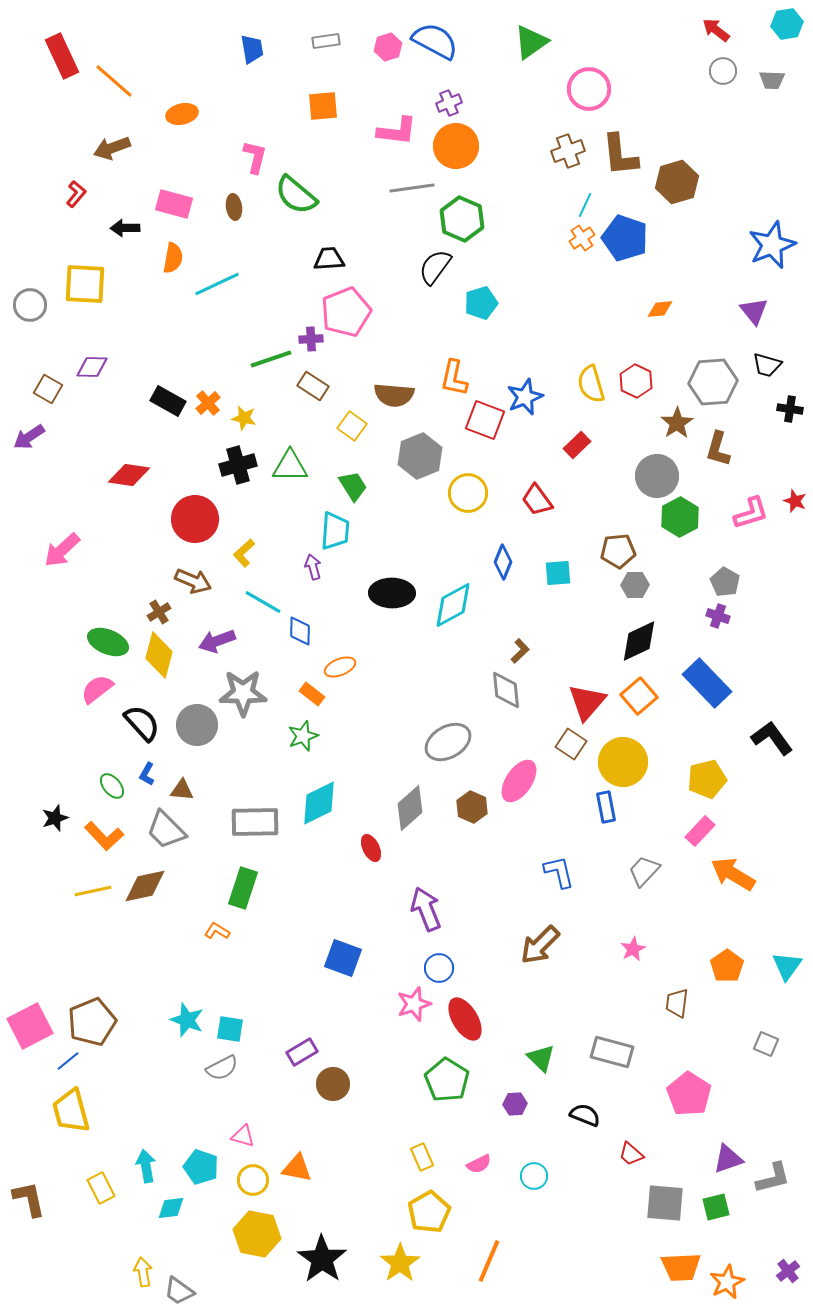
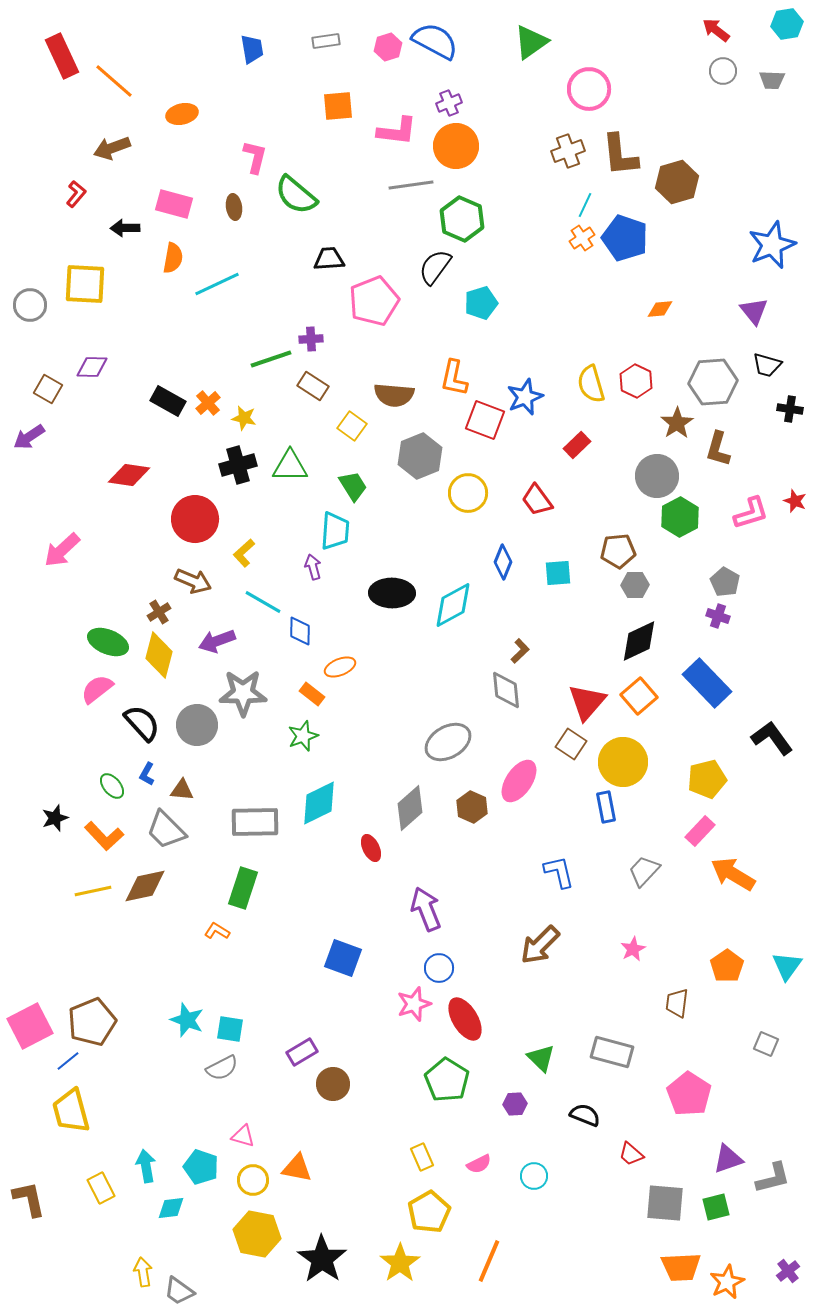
orange square at (323, 106): moved 15 px right
gray line at (412, 188): moved 1 px left, 3 px up
pink pentagon at (346, 312): moved 28 px right, 11 px up
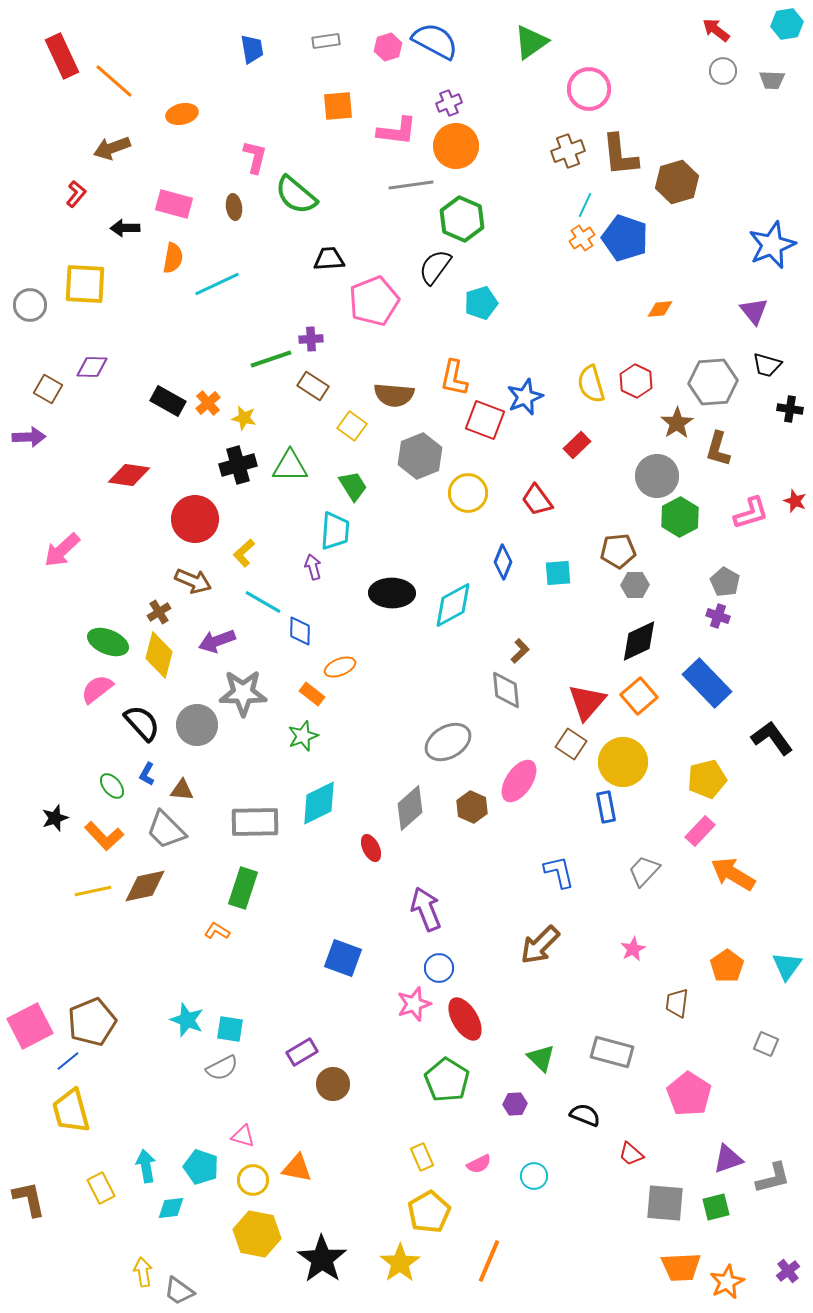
purple arrow at (29, 437): rotated 148 degrees counterclockwise
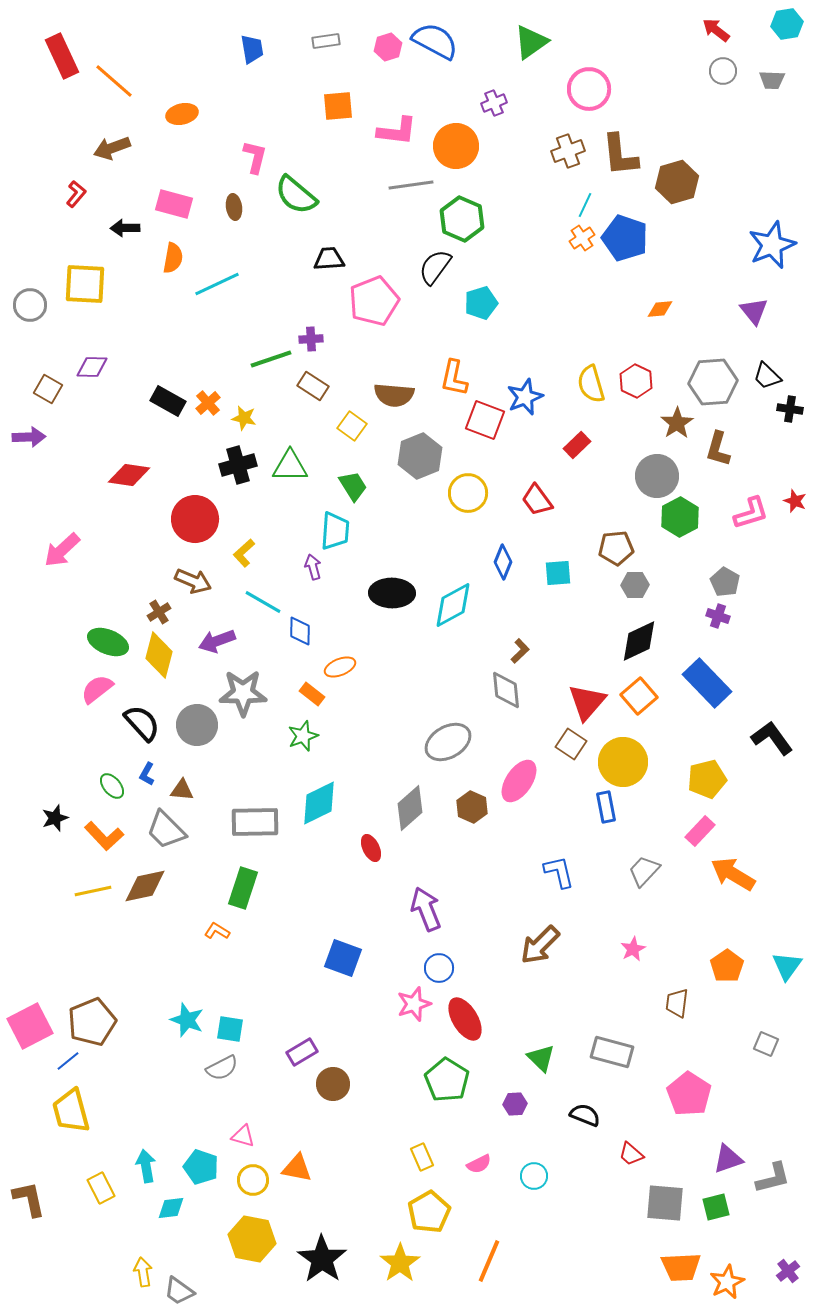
purple cross at (449, 103): moved 45 px right
black trapezoid at (767, 365): moved 11 px down; rotated 28 degrees clockwise
brown pentagon at (618, 551): moved 2 px left, 3 px up
yellow hexagon at (257, 1234): moved 5 px left, 5 px down
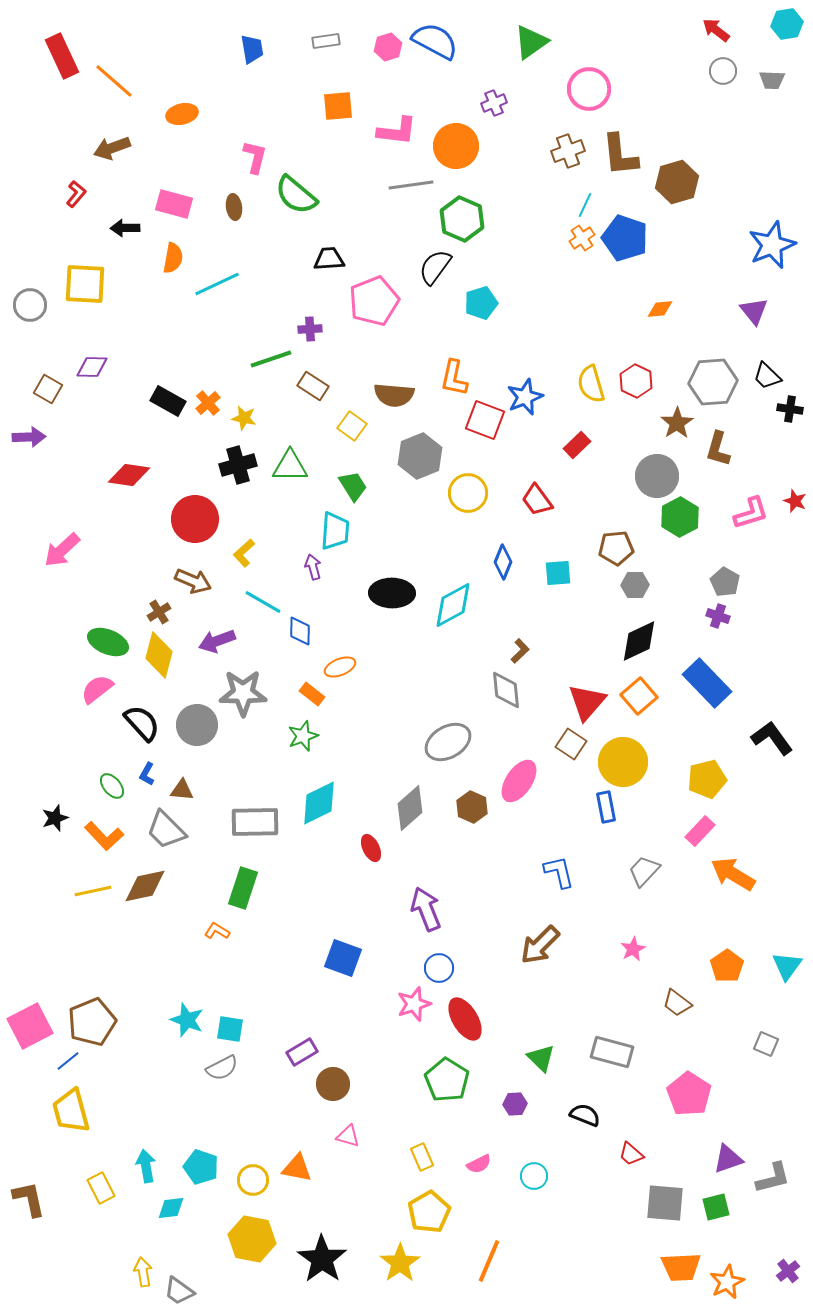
purple cross at (311, 339): moved 1 px left, 10 px up
brown trapezoid at (677, 1003): rotated 60 degrees counterclockwise
pink triangle at (243, 1136): moved 105 px right
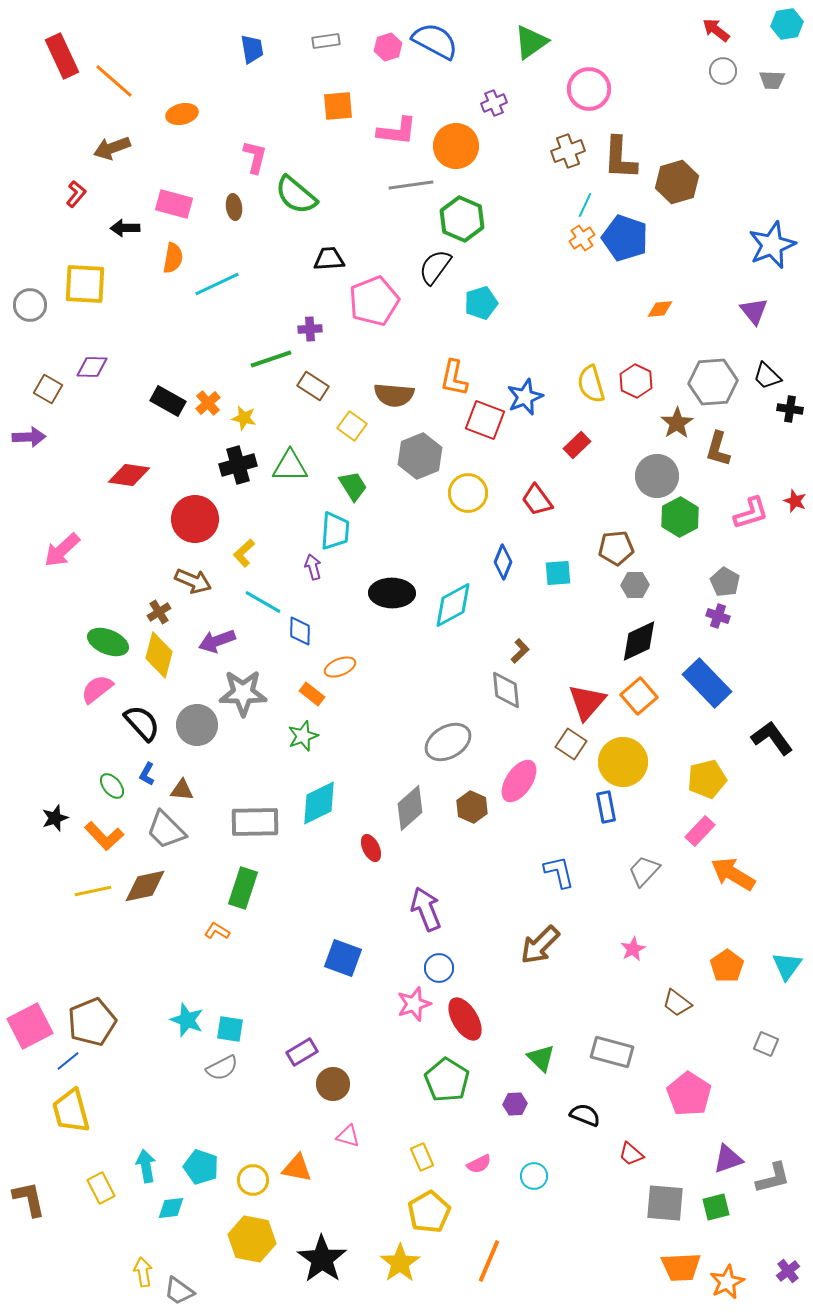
brown L-shape at (620, 155): moved 3 px down; rotated 9 degrees clockwise
